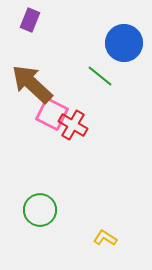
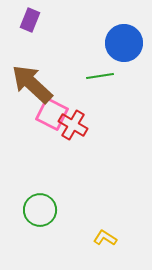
green line: rotated 48 degrees counterclockwise
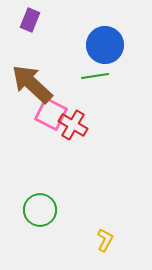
blue circle: moved 19 px left, 2 px down
green line: moved 5 px left
pink square: moved 1 px left
yellow L-shape: moved 2 px down; rotated 85 degrees clockwise
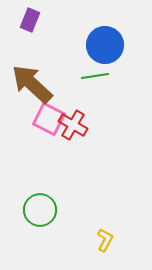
pink square: moved 2 px left, 5 px down
